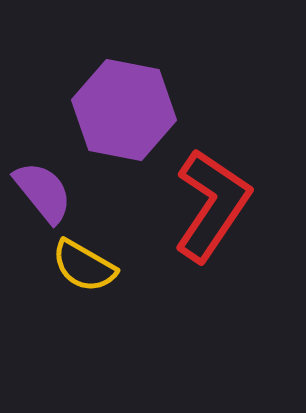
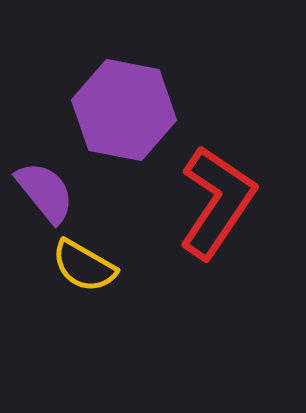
purple semicircle: moved 2 px right
red L-shape: moved 5 px right, 3 px up
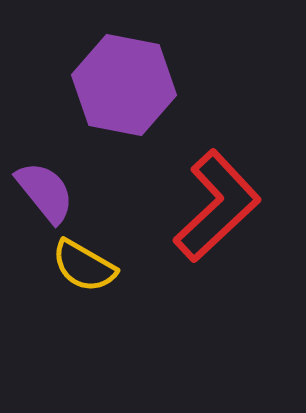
purple hexagon: moved 25 px up
red L-shape: moved 4 px down; rotated 13 degrees clockwise
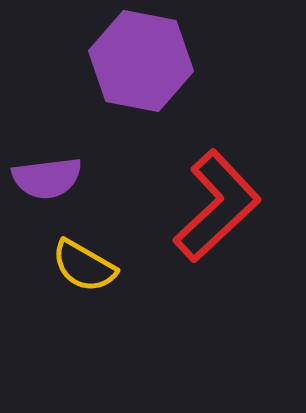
purple hexagon: moved 17 px right, 24 px up
purple semicircle: moved 2 px right, 14 px up; rotated 122 degrees clockwise
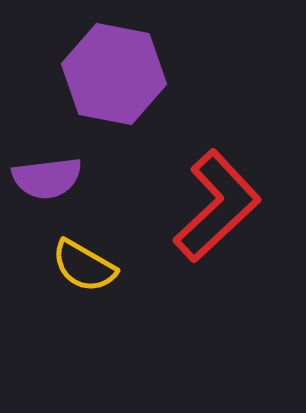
purple hexagon: moved 27 px left, 13 px down
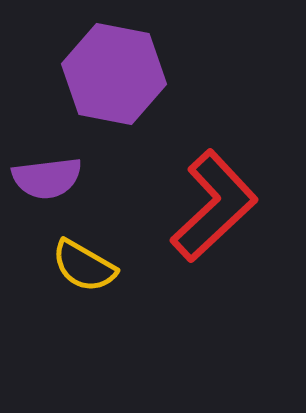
red L-shape: moved 3 px left
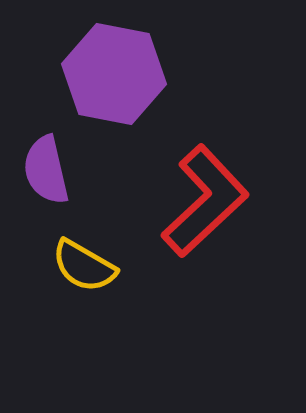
purple semicircle: moved 1 px left, 8 px up; rotated 84 degrees clockwise
red L-shape: moved 9 px left, 5 px up
